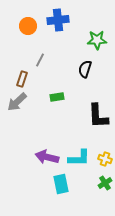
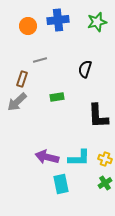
green star: moved 18 px up; rotated 12 degrees counterclockwise
gray line: rotated 48 degrees clockwise
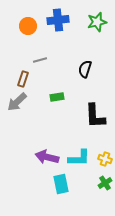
brown rectangle: moved 1 px right
black L-shape: moved 3 px left
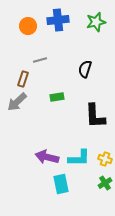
green star: moved 1 px left
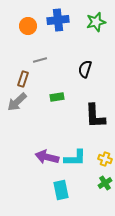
cyan L-shape: moved 4 px left
cyan rectangle: moved 6 px down
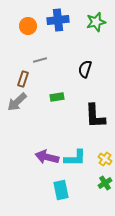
yellow cross: rotated 16 degrees clockwise
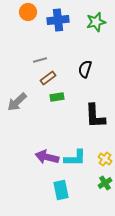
orange circle: moved 14 px up
brown rectangle: moved 25 px right, 1 px up; rotated 35 degrees clockwise
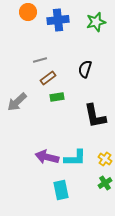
black L-shape: rotated 8 degrees counterclockwise
